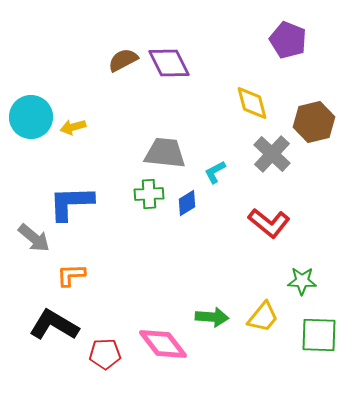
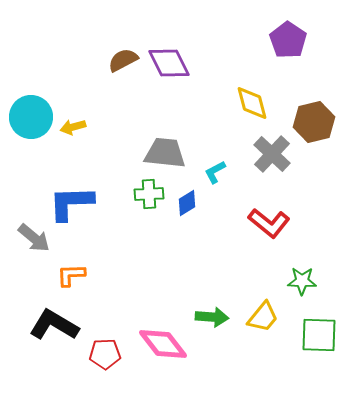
purple pentagon: rotated 12 degrees clockwise
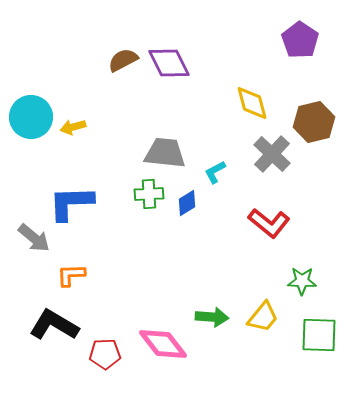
purple pentagon: moved 12 px right
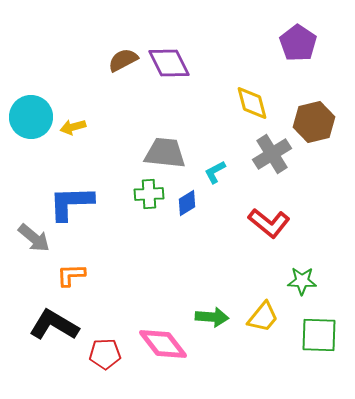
purple pentagon: moved 2 px left, 3 px down
gray cross: rotated 15 degrees clockwise
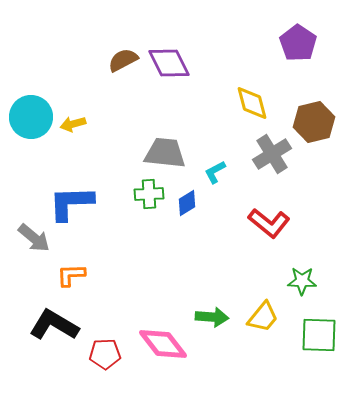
yellow arrow: moved 3 px up
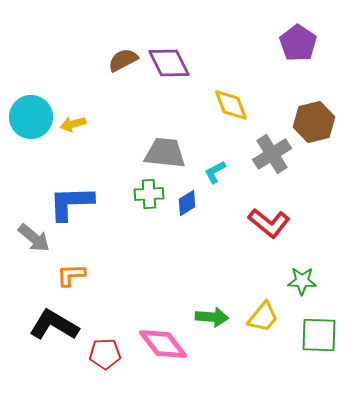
yellow diamond: moved 21 px left, 2 px down; rotated 6 degrees counterclockwise
